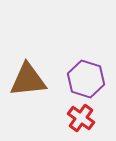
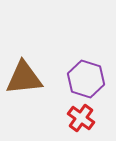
brown triangle: moved 4 px left, 2 px up
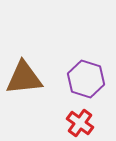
red cross: moved 1 px left, 5 px down
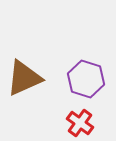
brown triangle: rotated 18 degrees counterclockwise
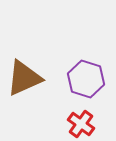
red cross: moved 1 px right, 1 px down
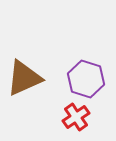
red cross: moved 5 px left, 7 px up; rotated 20 degrees clockwise
